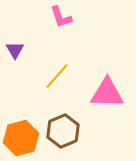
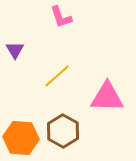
yellow line: rotated 8 degrees clockwise
pink triangle: moved 4 px down
brown hexagon: rotated 8 degrees counterclockwise
orange hexagon: rotated 20 degrees clockwise
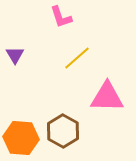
purple triangle: moved 5 px down
yellow line: moved 20 px right, 18 px up
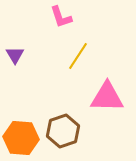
yellow line: moved 1 px right, 2 px up; rotated 16 degrees counterclockwise
brown hexagon: rotated 12 degrees clockwise
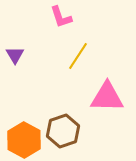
orange hexagon: moved 3 px right, 2 px down; rotated 24 degrees clockwise
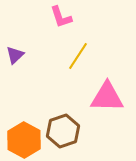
purple triangle: rotated 18 degrees clockwise
